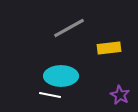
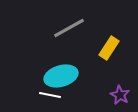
yellow rectangle: rotated 50 degrees counterclockwise
cyan ellipse: rotated 16 degrees counterclockwise
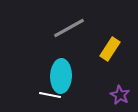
yellow rectangle: moved 1 px right, 1 px down
cyan ellipse: rotated 72 degrees counterclockwise
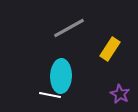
purple star: moved 1 px up
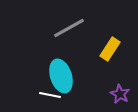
cyan ellipse: rotated 20 degrees counterclockwise
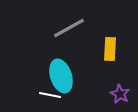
yellow rectangle: rotated 30 degrees counterclockwise
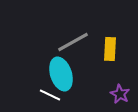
gray line: moved 4 px right, 14 px down
cyan ellipse: moved 2 px up
white line: rotated 15 degrees clockwise
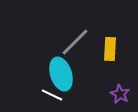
gray line: moved 2 px right; rotated 16 degrees counterclockwise
white line: moved 2 px right
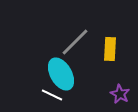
cyan ellipse: rotated 12 degrees counterclockwise
